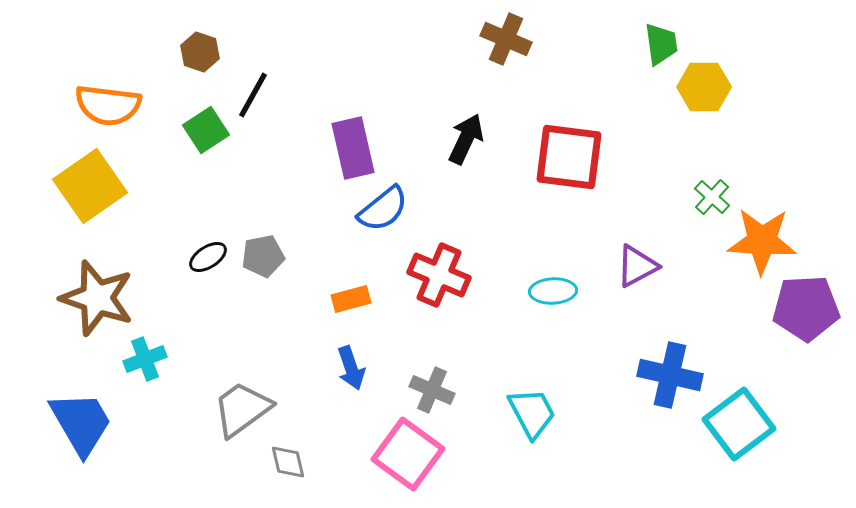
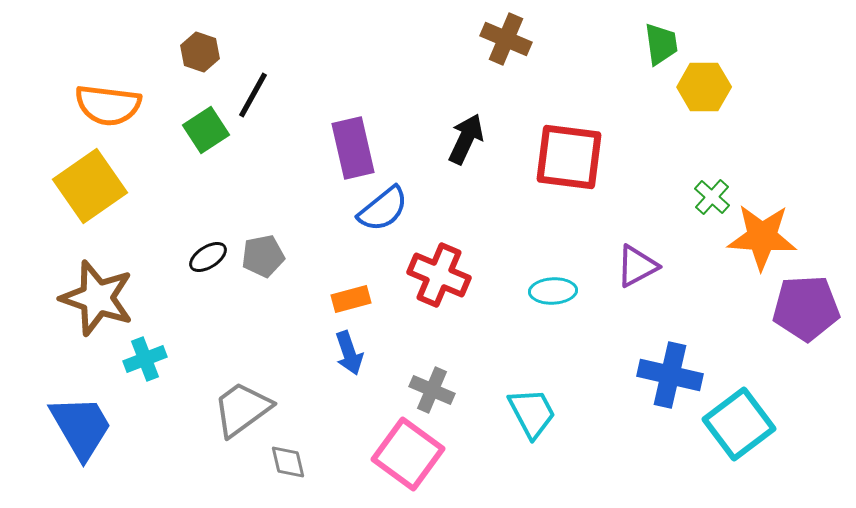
orange star: moved 4 px up
blue arrow: moved 2 px left, 15 px up
blue trapezoid: moved 4 px down
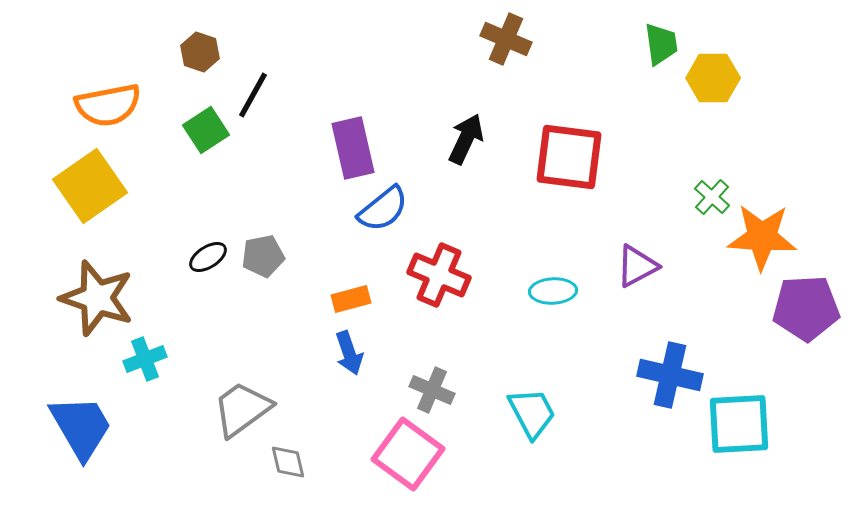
yellow hexagon: moved 9 px right, 9 px up
orange semicircle: rotated 18 degrees counterclockwise
cyan square: rotated 34 degrees clockwise
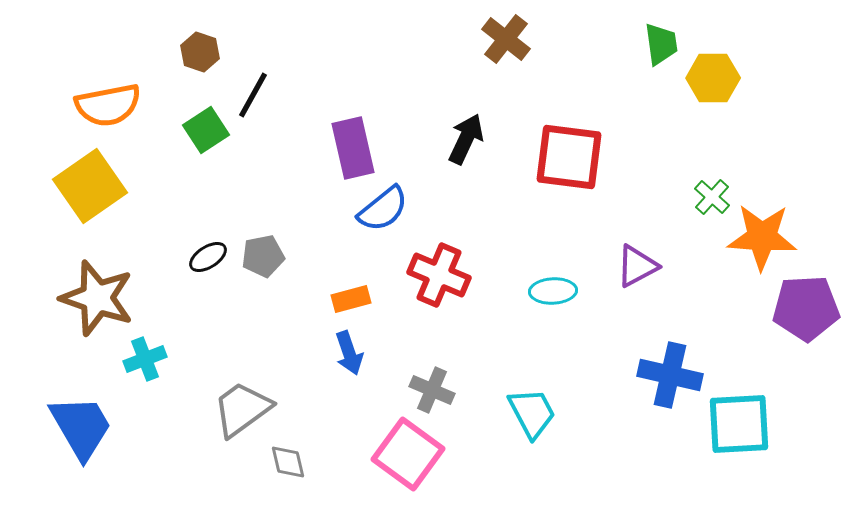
brown cross: rotated 15 degrees clockwise
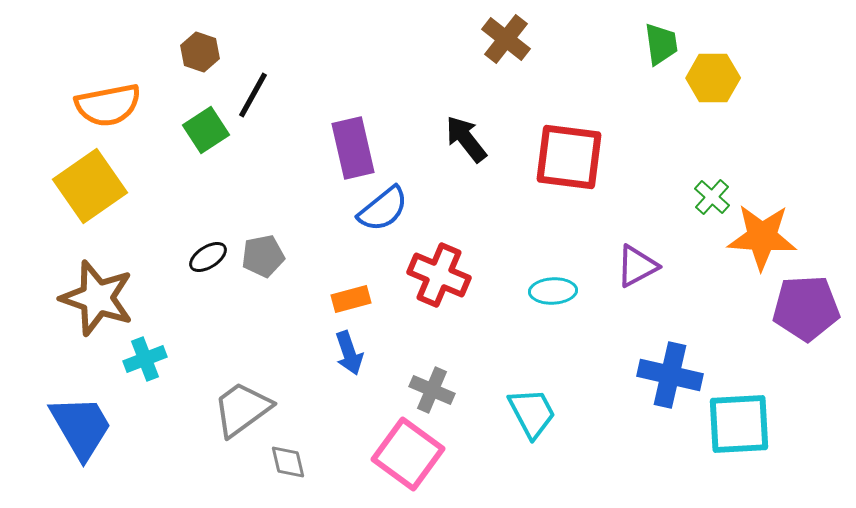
black arrow: rotated 63 degrees counterclockwise
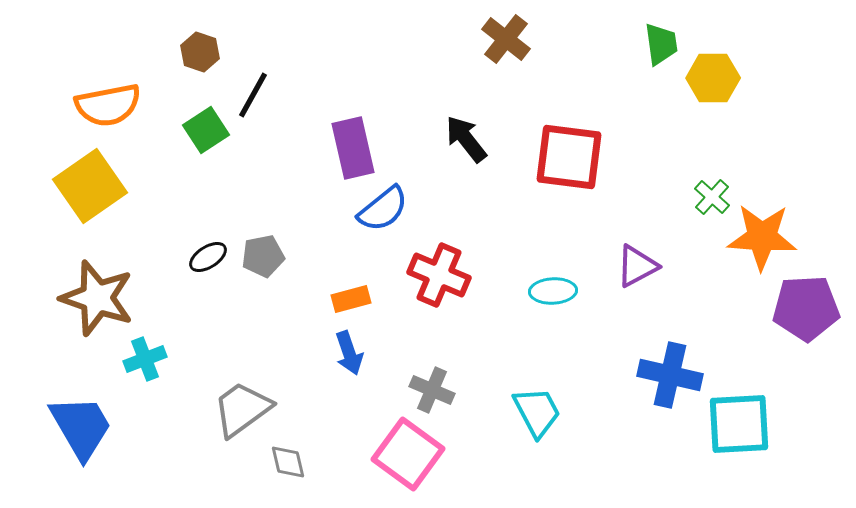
cyan trapezoid: moved 5 px right, 1 px up
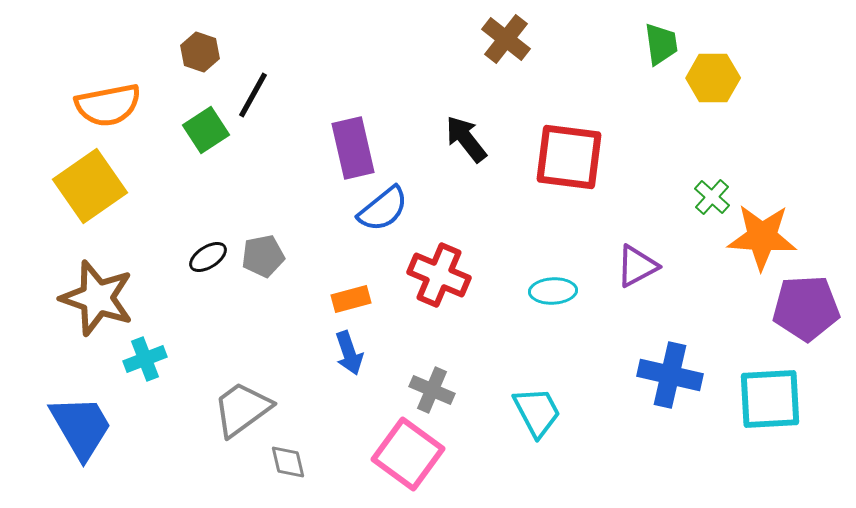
cyan square: moved 31 px right, 25 px up
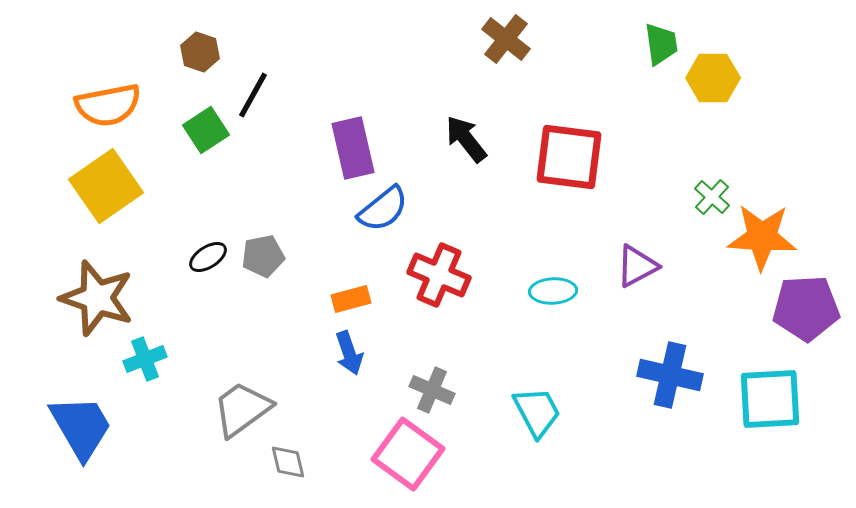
yellow square: moved 16 px right
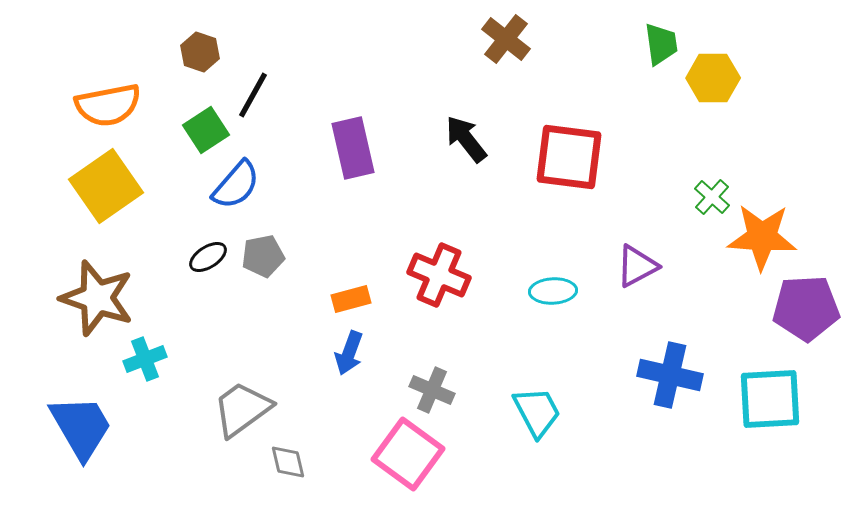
blue semicircle: moved 147 px left, 24 px up; rotated 10 degrees counterclockwise
blue arrow: rotated 39 degrees clockwise
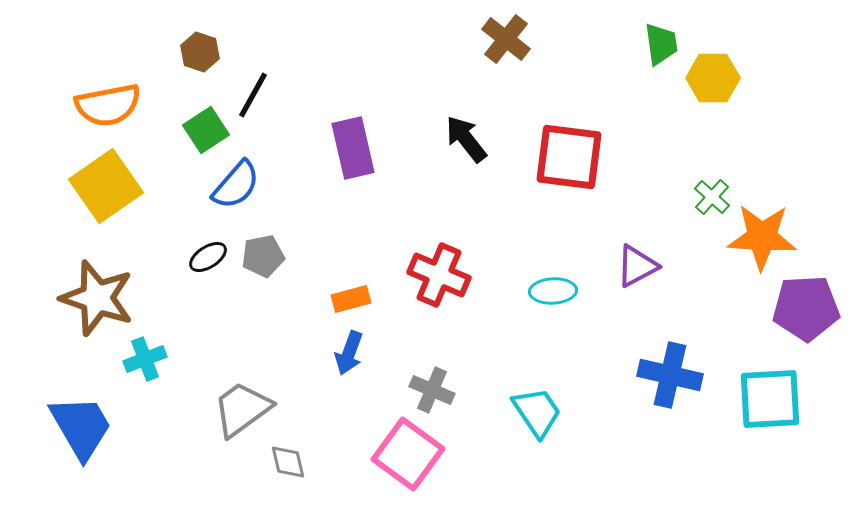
cyan trapezoid: rotated 6 degrees counterclockwise
